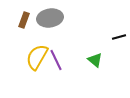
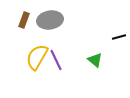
gray ellipse: moved 2 px down
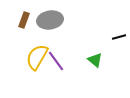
purple line: moved 1 px down; rotated 10 degrees counterclockwise
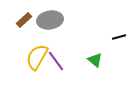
brown rectangle: rotated 28 degrees clockwise
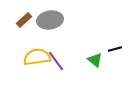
black line: moved 4 px left, 12 px down
yellow semicircle: rotated 52 degrees clockwise
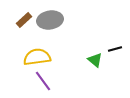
purple line: moved 13 px left, 20 px down
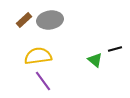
yellow semicircle: moved 1 px right, 1 px up
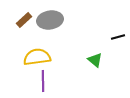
black line: moved 3 px right, 12 px up
yellow semicircle: moved 1 px left, 1 px down
purple line: rotated 35 degrees clockwise
